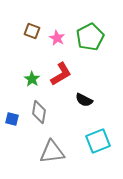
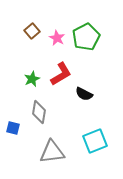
brown square: rotated 28 degrees clockwise
green pentagon: moved 4 px left
green star: rotated 14 degrees clockwise
black semicircle: moved 6 px up
blue square: moved 1 px right, 9 px down
cyan square: moved 3 px left
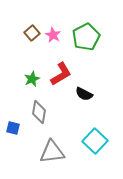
brown square: moved 2 px down
pink star: moved 4 px left, 3 px up
cyan square: rotated 25 degrees counterclockwise
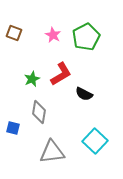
brown square: moved 18 px left; rotated 28 degrees counterclockwise
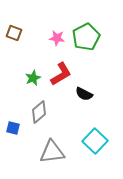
pink star: moved 4 px right, 3 px down; rotated 21 degrees counterclockwise
green star: moved 1 px right, 1 px up
gray diamond: rotated 40 degrees clockwise
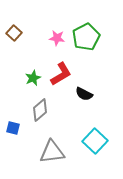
brown square: rotated 21 degrees clockwise
gray diamond: moved 1 px right, 2 px up
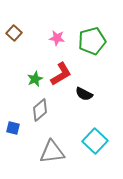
green pentagon: moved 6 px right, 4 px down; rotated 12 degrees clockwise
green star: moved 2 px right, 1 px down
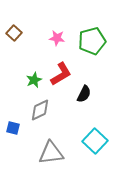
green star: moved 1 px left, 1 px down
black semicircle: rotated 90 degrees counterclockwise
gray diamond: rotated 15 degrees clockwise
gray triangle: moved 1 px left, 1 px down
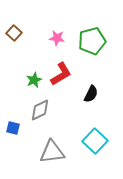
black semicircle: moved 7 px right
gray triangle: moved 1 px right, 1 px up
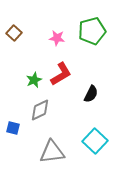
green pentagon: moved 10 px up
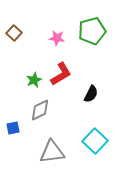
blue square: rotated 24 degrees counterclockwise
